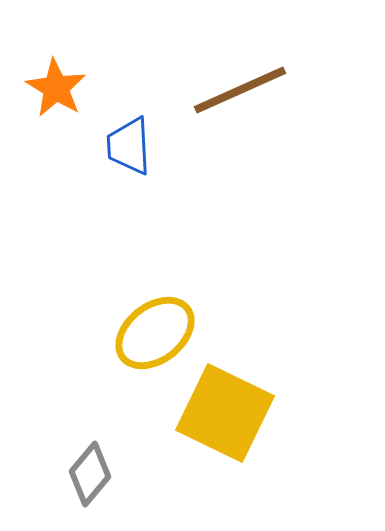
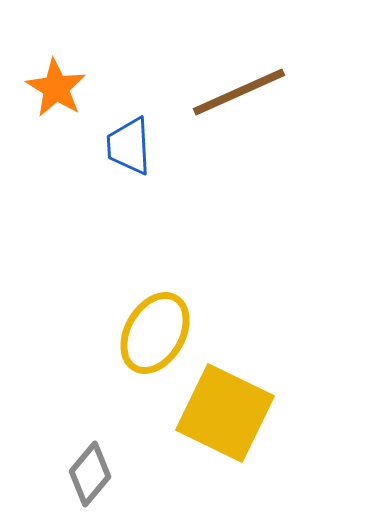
brown line: moved 1 px left, 2 px down
yellow ellipse: rotated 22 degrees counterclockwise
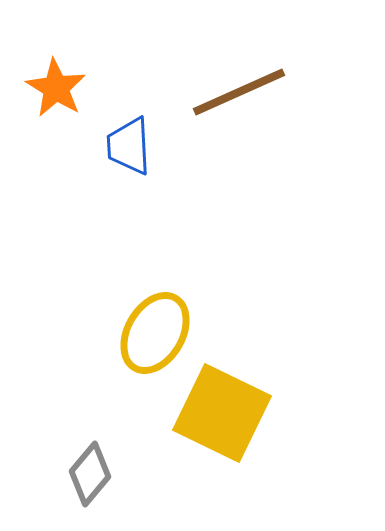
yellow square: moved 3 px left
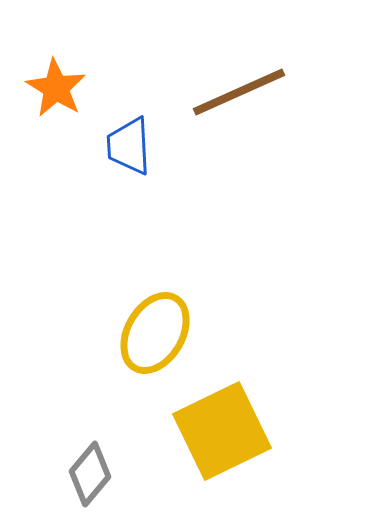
yellow square: moved 18 px down; rotated 38 degrees clockwise
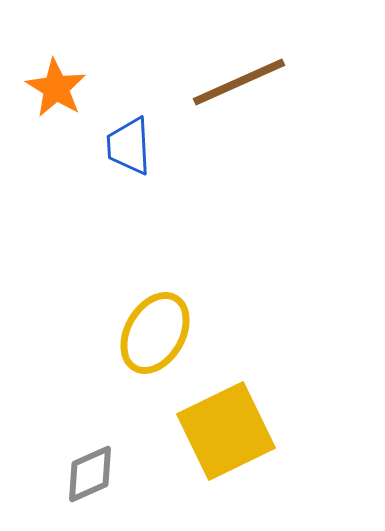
brown line: moved 10 px up
yellow square: moved 4 px right
gray diamond: rotated 26 degrees clockwise
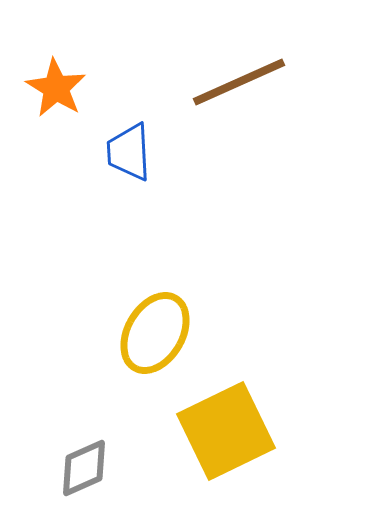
blue trapezoid: moved 6 px down
gray diamond: moved 6 px left, 6 px up
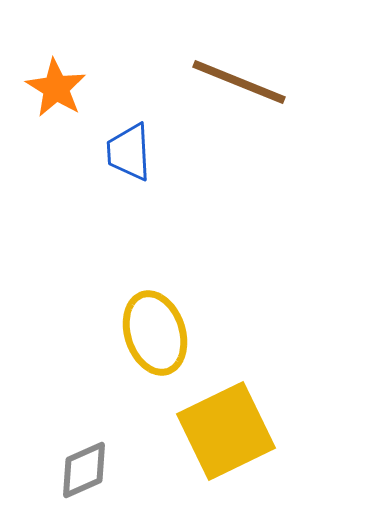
brown line: rotated 46 degrees clockwise
yellow ellipse: rotated 48 degrees counterclockwise
gray diamond: moved 2 px down
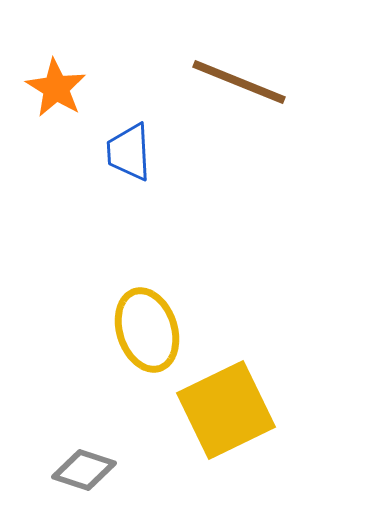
yellow ellipse: moved 8 px left, 3 px up
yellow square: moved 21 px up
gray diamond: rotated 42 degrees clockwise
